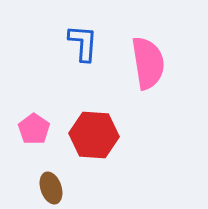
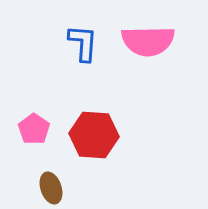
pink semicircle: moved 22 px up; rotated 98 degrees clockwise
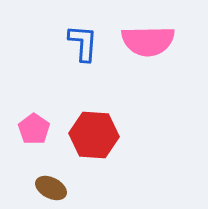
brown ellipse: rotated 44 degrees counterclockwise
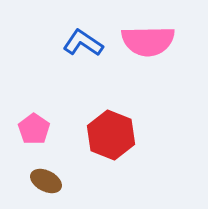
blue L-shape: rotated 60 degrees counterclockwise
red hexagon: moved 17 px right; rotated 18 degrees clockwise
brown ellipse: moved 5 px left, 7 px up
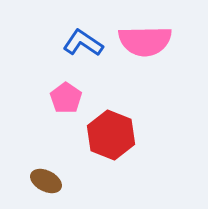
pink semicircle: moved 3 px left
pink pentagon: moved 32 px right, 31 px up
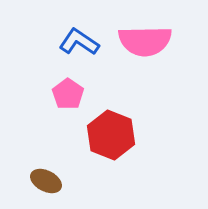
blue L-shape: moved 4 px left, 1 px up
pink pentagon: moved 2 px right, 4 px up
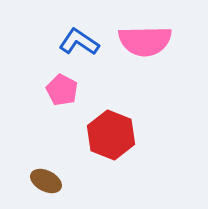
pink pentagon: moved 6 px left, 4 px up; rotated 8 degrees counterclockwise
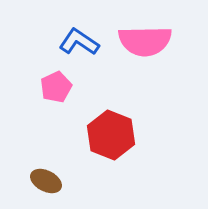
pink pentagon: moved 6 px left, 3 px up; rotated 20 degrees clockwise
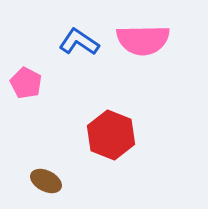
pink semicircle: moved 2 px left, 1 px up
pink pentagon: moved 30 px left, 4 px up; rotated 20 degrees counterclockwise
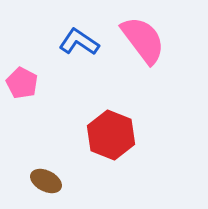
pink semicircle: rotated 126 degrees counterclockwise
pink pentagon: moved 4 px left
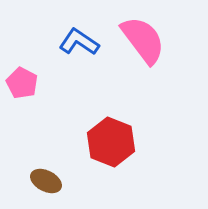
red hexagon: moved 7 px down
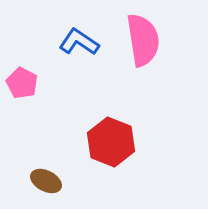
pink semicircle: rotated 28 degrees clockwise
